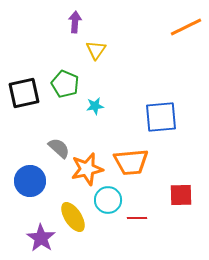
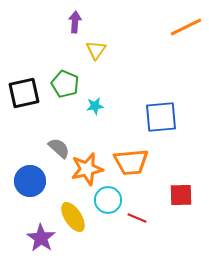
red line: rotated 24 degrees clockwise
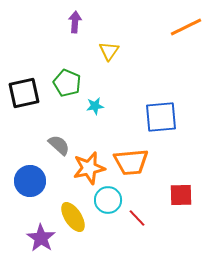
yellow triangle: moved 13 px right, 1 px down
green pentagon: moved 2 px right, 1 px up
gray semicircle: moved 3 px up
orange star: moved 2 px right, 1 px up
red line: rotated 24 degrees clockwise
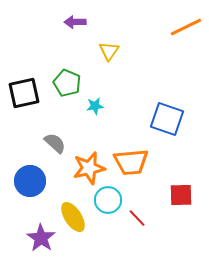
purple arrow: rotated 95 degrees counterclockwise
blue square: moved 6 px right, 2 px down; rotated 24 degrees clockwise
gray semicircle: moved 4 px left, 2 px up
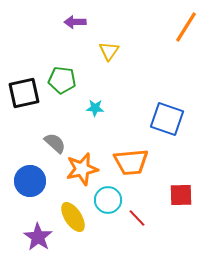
orange line: rotated 32 degrees counterclockwise
green pentagon: moved 5 px left, 3 px up; rotated 16 degrees counterclockwise
cyan star: moved 2 px down; rotated 12 degrees clockwise
orange star: moved 7 px left, 1 px down
purple star: moved 3 px left, 1 px up
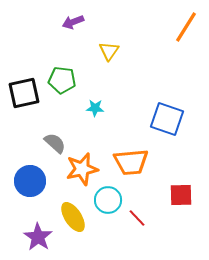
purple arrow: moved 2 px left; rotated 20 degrees counterclockwise
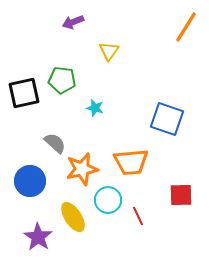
cyan star: rotated 12 degrees clockwise
red line: moved 1 px right, 2 px up; rotated 18 degrees clockwise
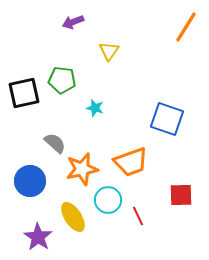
orange trapezoid: rotated 15 degrees counterclockwise
